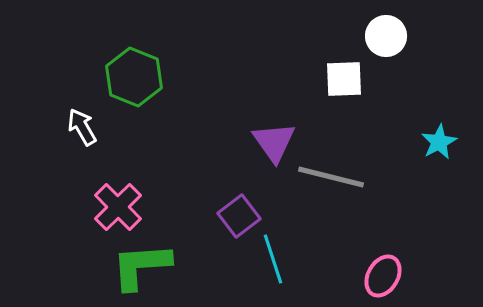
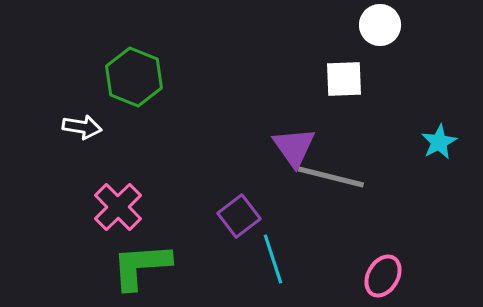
white circle: moved 6 px left, 11 px up
white arrow: rotated 129 degrees clockwise
purple triangle: moved 20 px right, 5 px down
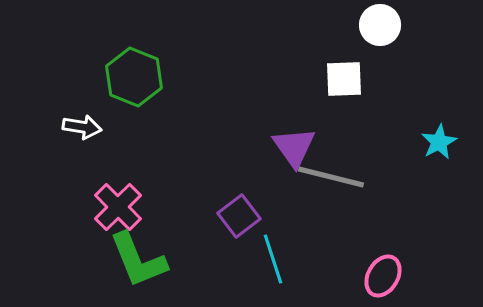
green L-shape: moved 3 px left, 6 px up; rotated 108 degrees counterclockwise
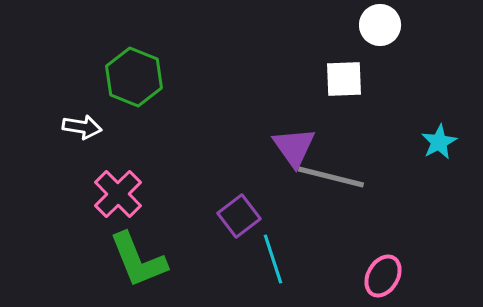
pink cross: moved 13 px up
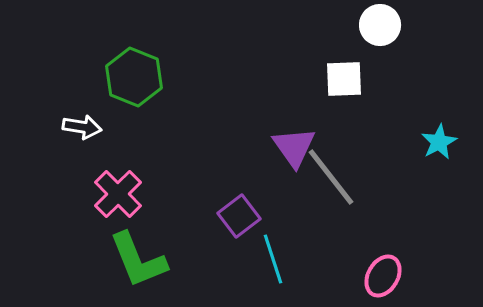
gray line: rotated 38 degrees clockwise
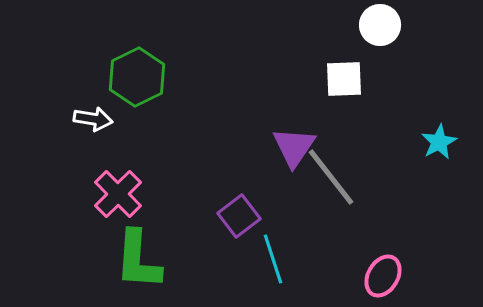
green hexagon: moved 3 px right; rotated 12 degrees clockwise
white arrow: moved 11 px right, 8 px up
purple triangle: rotated 9 degrees clockwise
green L-shape: rotated 26 degrees clockwise
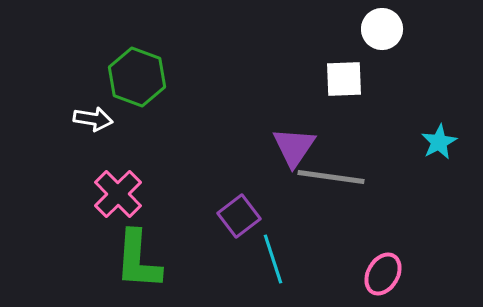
white circle: moved 2 px right, 4 px down
green hexagon: rotated 14 degrees counterclockwise
gray line: rotated 44 degrees counterclockwise
pink ellipse: moved 2 px up
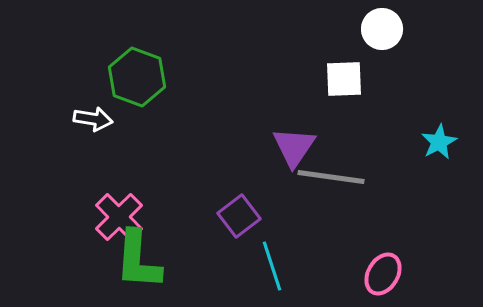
pink cross: moved 1 px right, 23 px down
cyan line: moved 1 px left, 7 px down
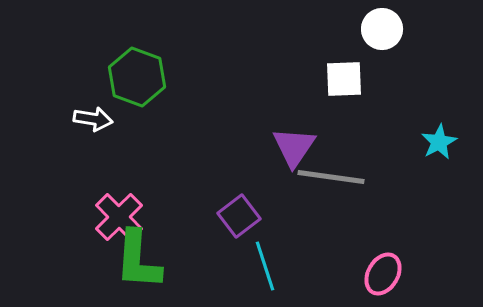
cyan line: moved 7 px left
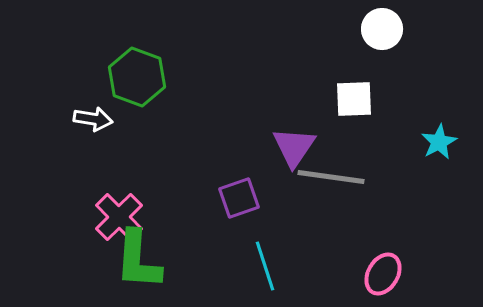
white square: moved 10 px right, 20 px down
purple square: moved 18 px up; rotated 18 degrees clockwise
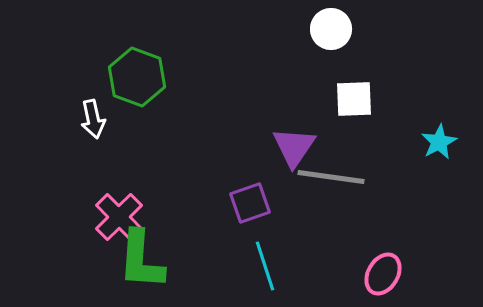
white circle: moved 51 px left
white arrow: rotated 69 degrees clockwise
purple square: moved 11 px right, 5 px down
green L-shape: moved 3 px right
